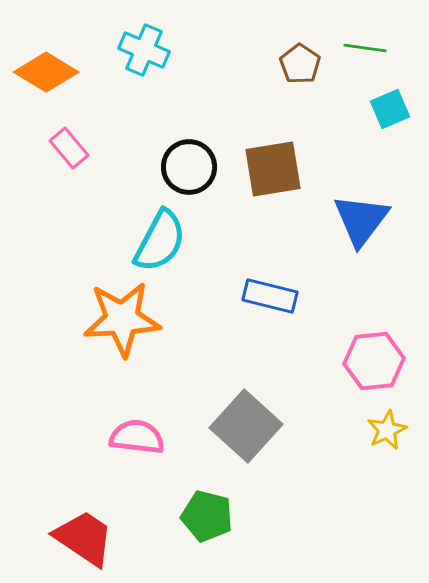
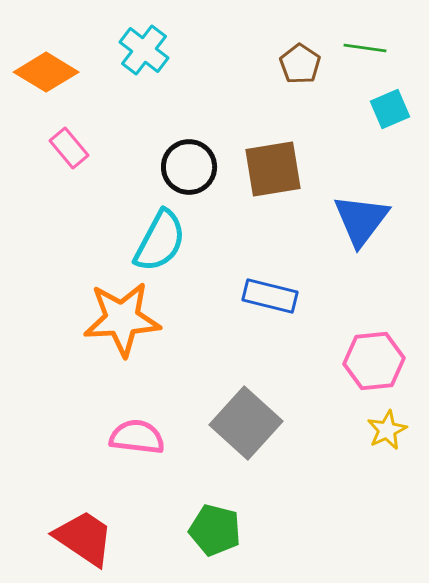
cyan cross: rotated 15 degrees clockwise
gray square: moved 3 px up
green pentagon: moved 8 px right, 14 px down
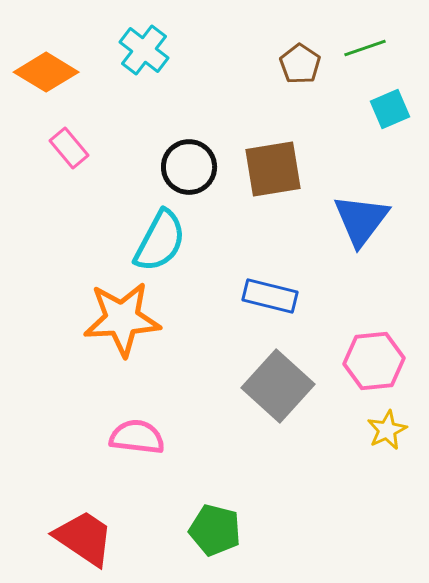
green line: rotated 27 degrees counterclockwise
gray square: moved 32 px right, 37 px up
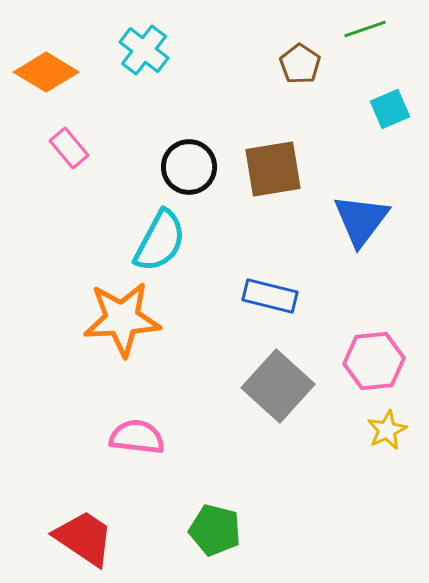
green line: moved 19 px up
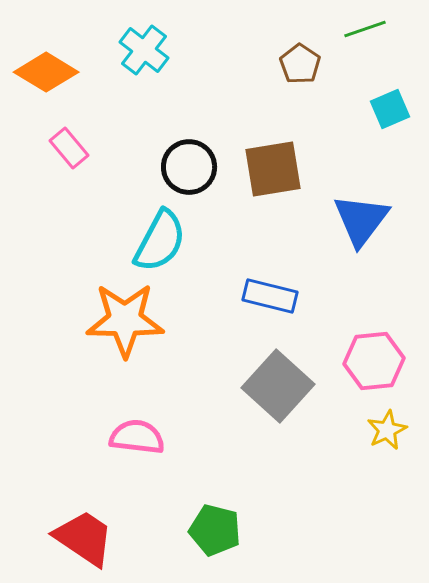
orange star: moved 3 px right, 1 px down; rotated 4 degrees clockwise
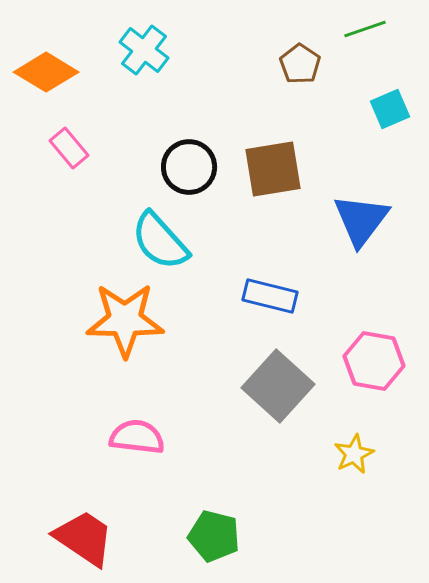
cyan semicircle: rotated 110 degrees clockwise
pink hexagon: rotated 16 degrees clockwise
yellow star: moved 33 px left, 24 px down
green pentagon: moved 1 px left, 6 px down
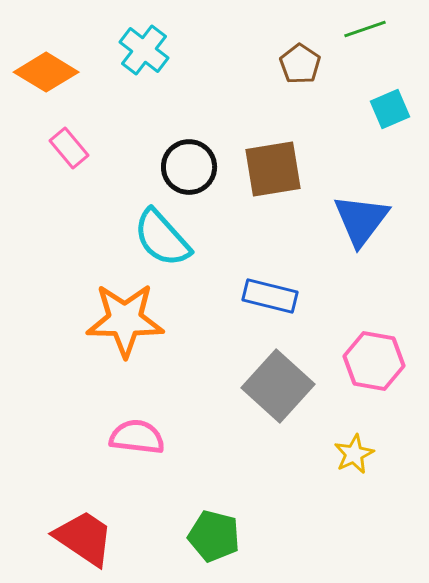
cyan semicircle: moved 2 px right, 3 px up
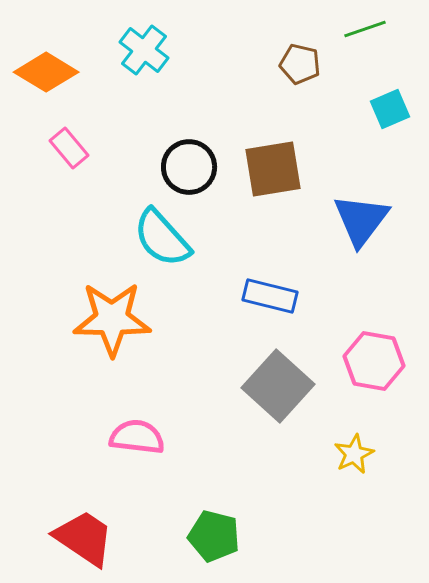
brown pentagon: rotated 21 degrees counterclockwise
orange star: moved 13 px left, 1 px up
